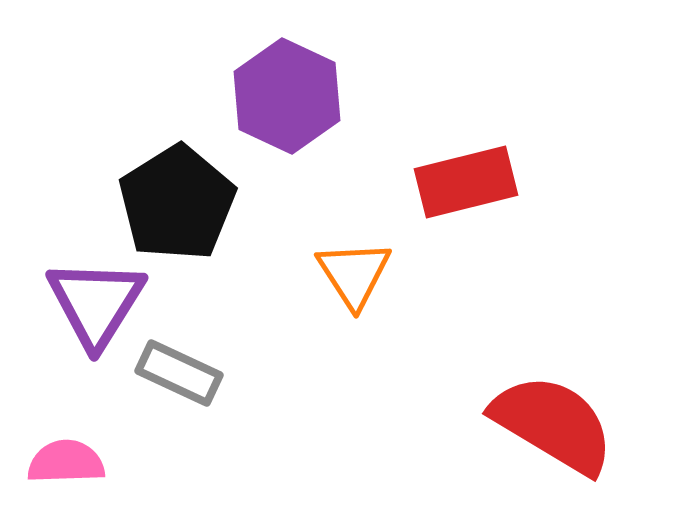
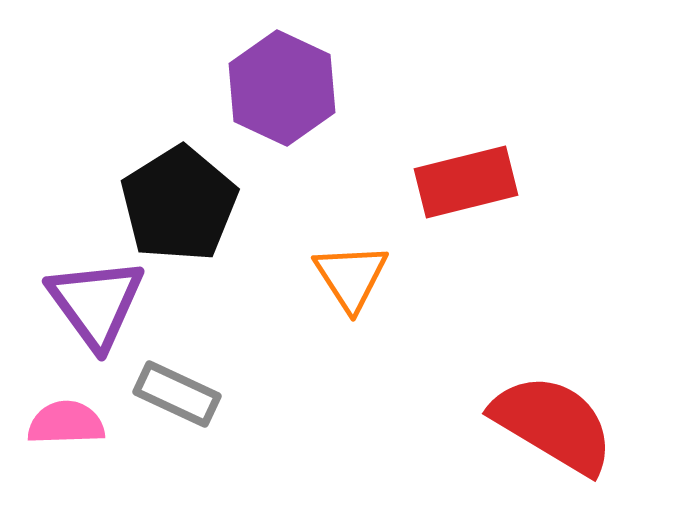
purple hexagon: moved 5 px left, 8 px up
black pentagon: moved 2 px right, 1 px down
orange triangle: moved 3 px left, 3 px down
purple triangle: rotated 8 degrees counterclockwise
gray rectangle: moved 2 px left, 21 px down
pink semicircle: moved 39 px up
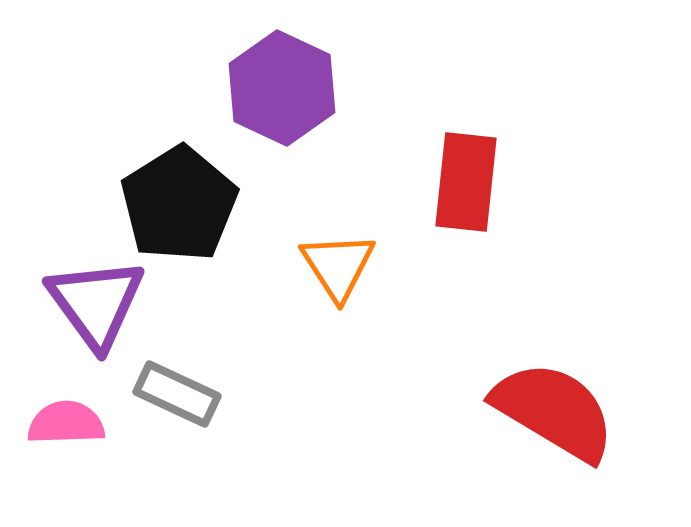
red rectangle: rotated 70 degrees counterclockwise
orange triangle: moved 13 px left, 11 px up
red semicircle: moved 1 px right, 13 px up
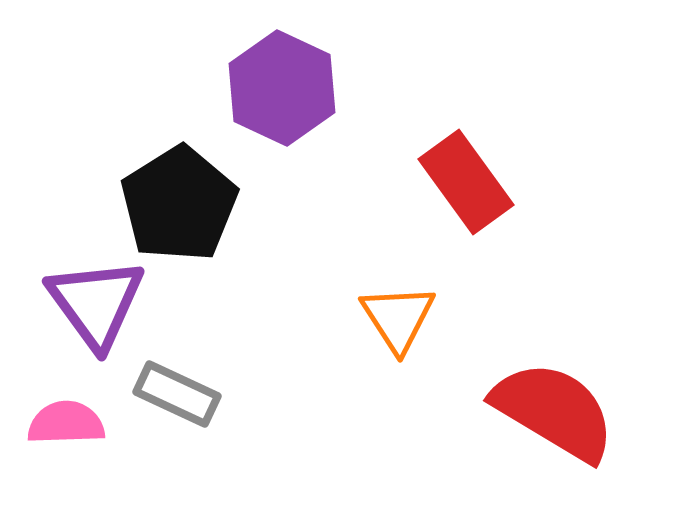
red rectangle: rotated 42 degrees counterclockwise
orange triangle: moved 60 px right, 52 px down
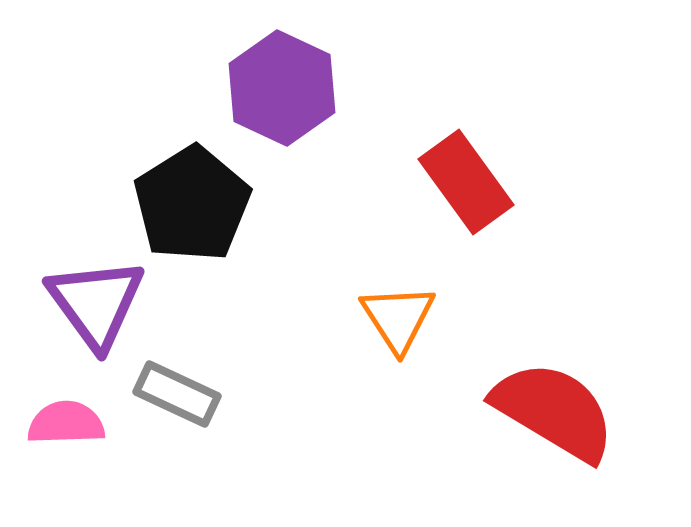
black pentagon: moved 13 px right
